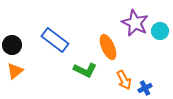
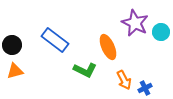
cyan circle: moved 1 px right, 1 px down
orange triangle: rotated 24 degrees clockwise
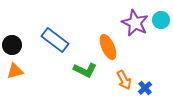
cyan circle: moved 12 px up
blue cross: rotated 16 degrees counterclockwise
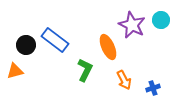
purple star: moved 3 px left, 2 px down
black circle: moved 14 px right
green L-shape: rotated 90 degrees counterclockwise
blue cross: moved 8 px right; rotated 24 degrees clockwise
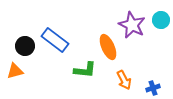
black circle: moved 1 px left, 1 px down
green L-shape: rotated 70 degrees clockwise
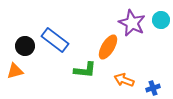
purple star: moved 2 px up
orange ellipse: rotated 55 degrees clockwise
orange arrow: rotated 138 degrees clockwise
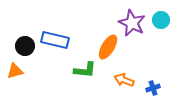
blue rectangle: rotated 24 degrees counterclockwise
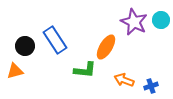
purple star: moved 2 px right, 1 px up
blue rectangle: rotated 44 degrees clockwise
orange ellipse: moved 2 px left
blue cross: moved 2 px left, 2 px up
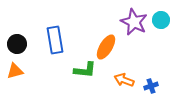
blue rectangle: rotated 24 degrees clockwise
black circle: moved 8 px left, 2 px up
